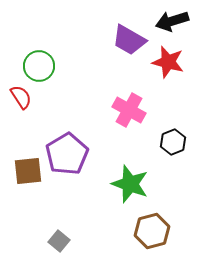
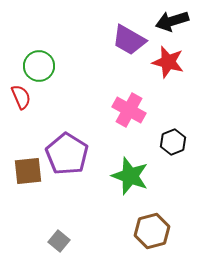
red semicircle: rotated 10 degrees clockwise
purple pentagon: rotated 9 degrees counterclockwise
green star: moved 8 px up
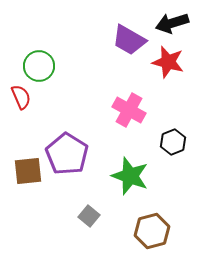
black arrow: moved 2 px down
gray square: moved 30 px right, 25 px up
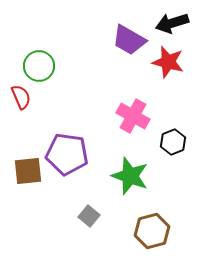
pink cross: moved 4 px right, 6 px down
purple pentagon: rotated 24 degrees counterclockwise
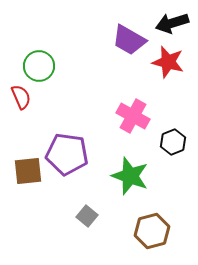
gray square: moved 2 px left
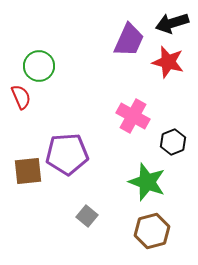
purple trapezoid: rotated 96 degrees counterclockwise
purple pentagon: rotated 12 degrees counterclockwise
green star: moved 17 px right, 6 px down
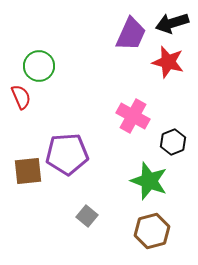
purple trapezoid: moved 2 px right, 6 px up
green star: moved 2 px right, 1 px up
